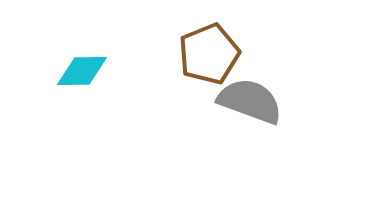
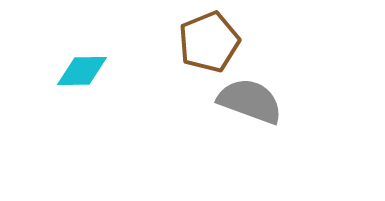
brown pentagon: moved 12 px up
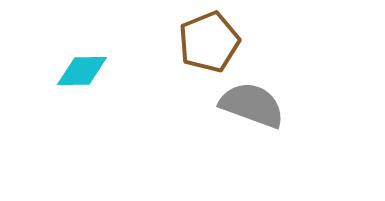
gray semicircle: moved 2 px right, 4 px down
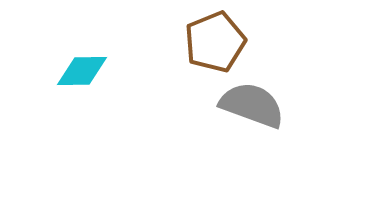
brown pentagon: moved 6 px right
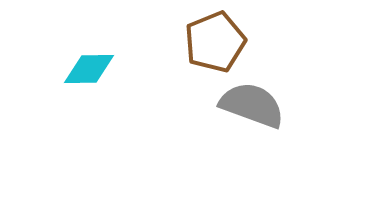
cyan diamond: moved 7 px right, 2 px up
